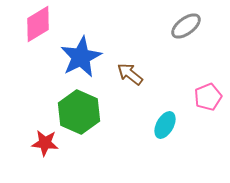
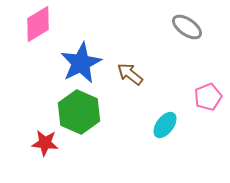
gray ellipse: moved 1 px right, 1 px down; rotated 72 degrees clockwise
blue star: moved 6 px down
cyan ellipse: rotated 8 degrees clockwise
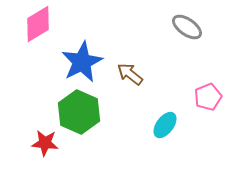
blue star: moved 1 px right, 1 px up
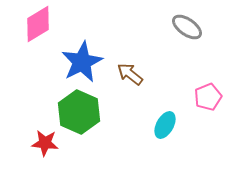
cyan ellipse: rotated 8 degrees counterclockwise
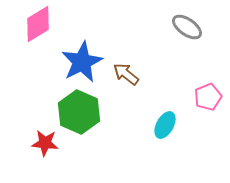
brown arrow: moved 4 px left
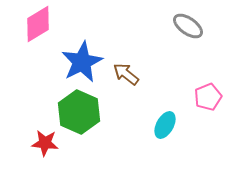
gray ellipse: moved 1 px right, 1 px up
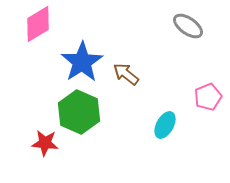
blue star: rotated 6 degrees counterclockwise
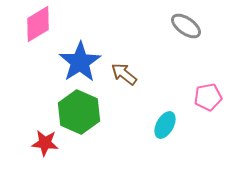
gray ellipse: moved 2 px left
blue star: moved 2 px left
brown arrow: moved 2 px left
pink pentagon: rotated 12 degrees clockwise
